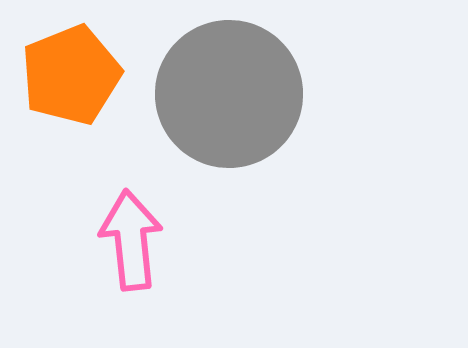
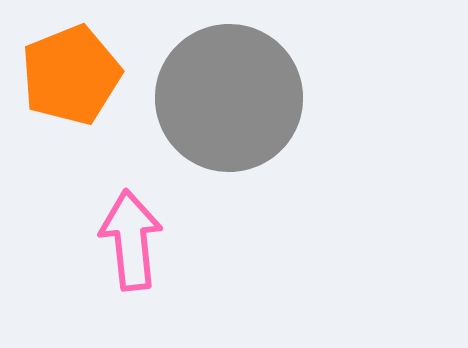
gray circle: moved 4 px down
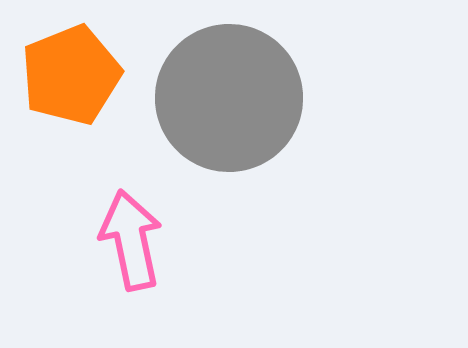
pink arrow: rotated 6 degrees counterclockwise
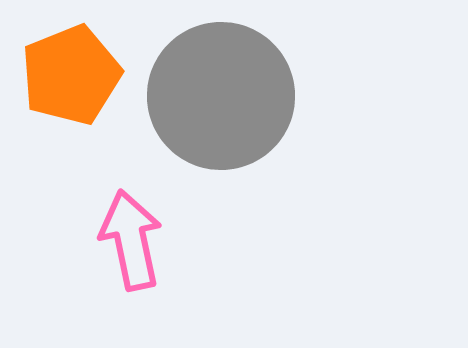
gray circle: moved 8 px left, 2 px up
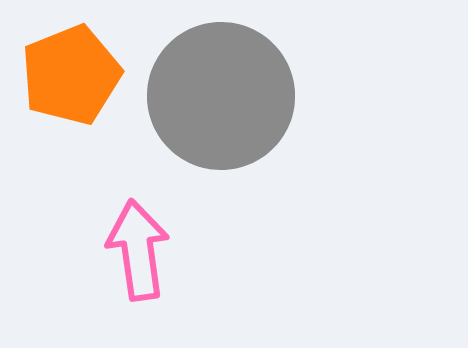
pink arrow: moved 7 px right, 10 px down; rotated 4 degrees clockwise
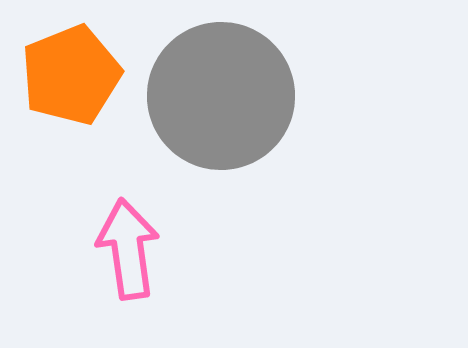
pink arrow: moved 10 px left, 1 px up
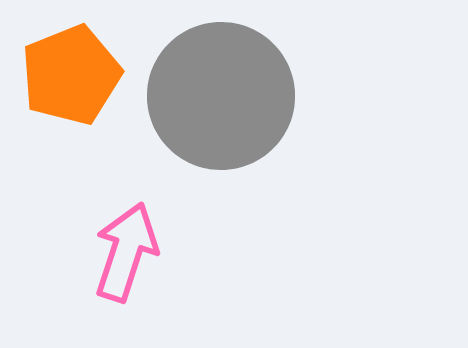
pink arrow: moved 2 px left, 3 px down; rotated 26 degrees clockwise
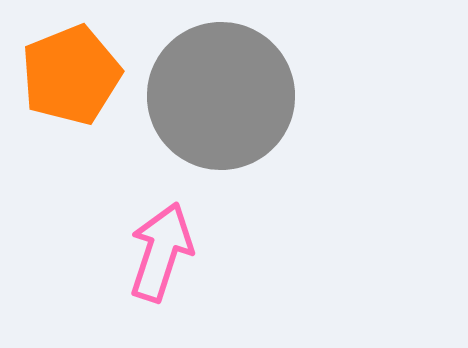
pink arrow: moved 35 px right
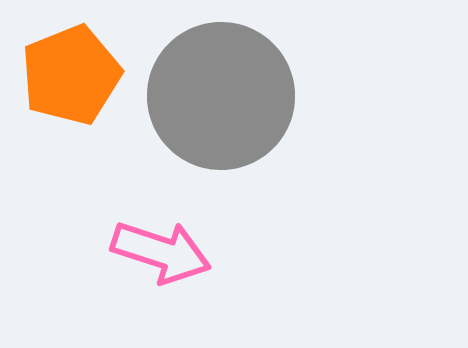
pink arrow: rotated 90 degrees clockwise
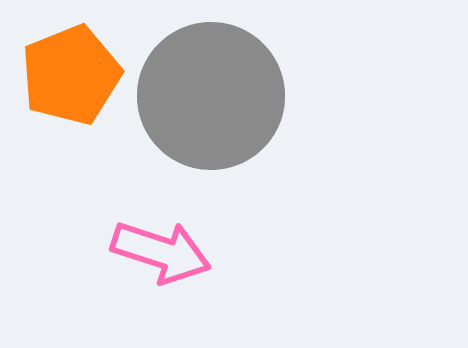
gray circle: moved 10 px left
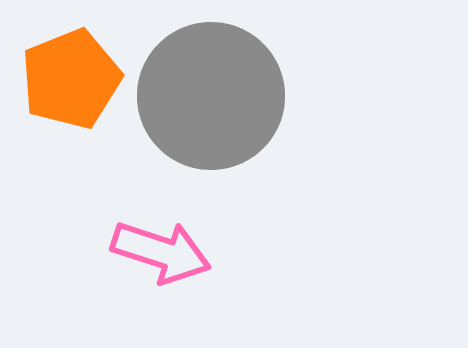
orange pentagon: moved 4 px down
